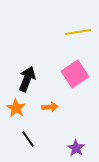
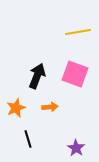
pink square: rotated 36 degrees counterclockwise
black arrow: moved 10 px right, 3 px up
orange star: rotated 18 degrees clockwise
black line: rotated 18 degrees clockwise
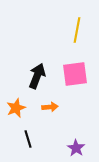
yellow line: moved 1 px left, 2 px up; rotated 70 degrees counterclockwise
pink square: rotated 28 degrees counterclockwise
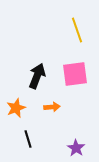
yellow line: rotated 30 degrees counterclockwise
orange arrow: moved 2 px right
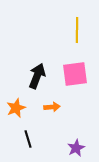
yellow line: rotated 20 degrees clockwise
purple star: rotated 12 degrees clockwise
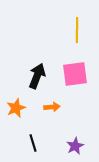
black line: moved 5 px right, 4 px down
purple star: moved 1 px left, 2 px up
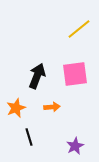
yellow line: moved 2 px right, 1 px up; rotated 50 degrees clockwise
black line: moved 4 px left, 6 px up
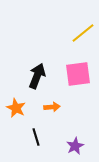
yellow line: moved 4 px right, 4 px down
pink square: moved 3 px right
orange star: rotated 24 degrees counterclockwise
black line: moved 7 px right
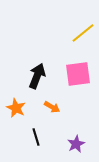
orange arrow: rotated 35 degrees clockwise
purple star: moved 1 px right, 2 px up
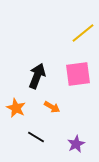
black line: rotated 42 degrees counterclockwise
